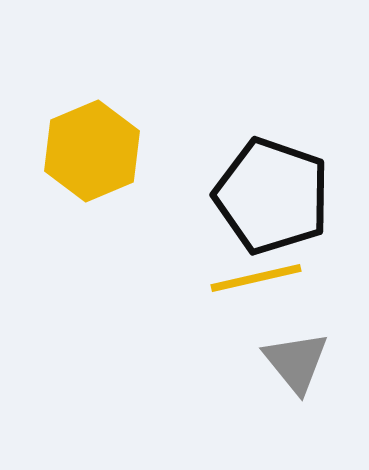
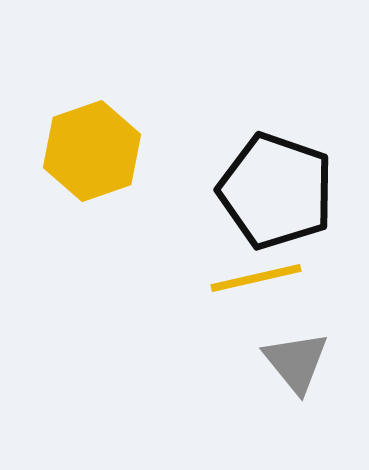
yellow hexagon: rotated 4 degrees clockwise
black pentagon: moved 4 px right, 5 px up
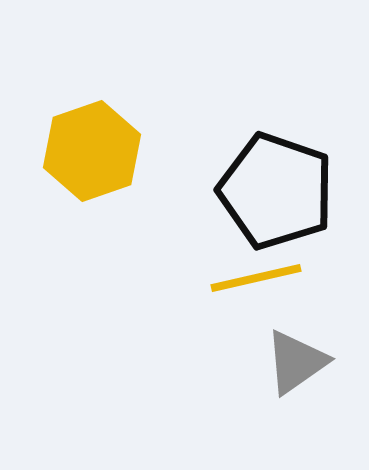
gray triangle: rotated 34 degrees clockwise
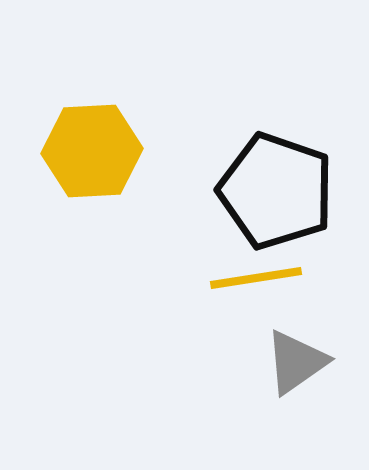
yellow hexagon: rotated 16 degrees clockwise
yellow line: rotated 4 degrees clockwise
